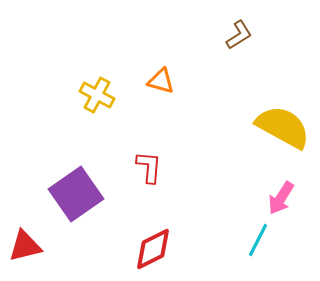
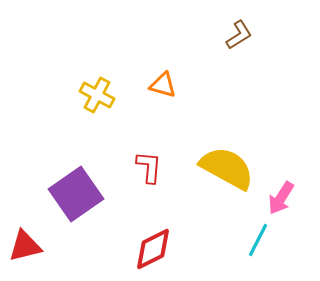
orange triangle: moved 2 px right, 4 px down
yellow semicircle: moved 56 px left, 41 px down
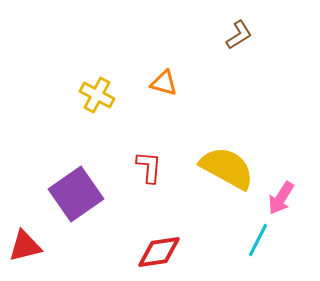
orange triangle: moved 1 px right, 2 px up
red diamond: moved 6 px right, 3 px down; rotated 18 degrees clockwise
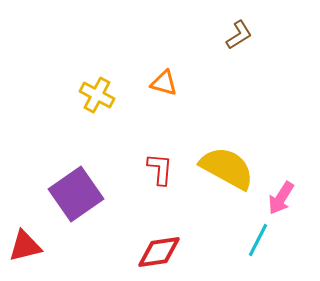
red L-shape: moved 11 px right, 2 px down
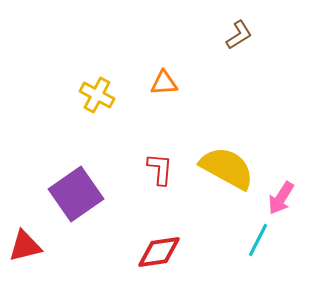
orange triangle: rotated 20 degrees counterclockwise
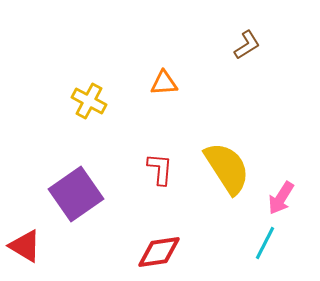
brown L-shape: moved 8 px right, 10 px down
yellow cross: moved 8 px left, 6 px down
yellow semicircle: rotated 28 degrees clockwise
cyan line: moved 7 px right, 3 px down
red triangle: rotated 45 degrees clockwise
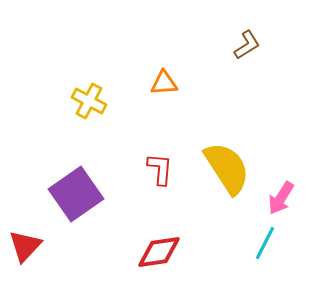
red triangle: rotated 42 degrees clockwise
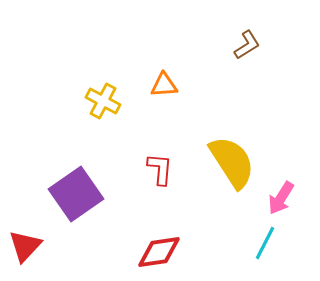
orange triangle: moved 2 px down
yellow cross: moved 14 px right
yellow semicircle: moved 5 px right, 6 px up
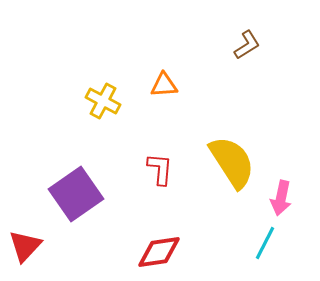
pink arrow: rotated 20 degrees counterclockwise
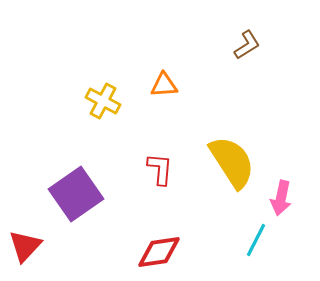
cyan line: moved 9 px left, 3 px up
